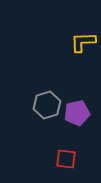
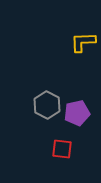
gray hexagon: rotated 16 degrees counterclockwise
red square: moved 4 px left, 10 px up
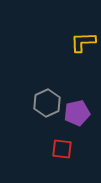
gray hexagon: moved 2 px up; rotated 8 degrees clockwise
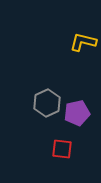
yellow L-shape: rotated 16 degrees clockwise
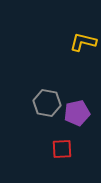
gray hexagon: rotated 24 degrees counterclockwise
red square: rotated 10 degrees counterclockwise
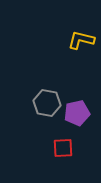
yellow L-shape: moved 2 px left, 2 px up
red square: moved 1 px right, 1 px up
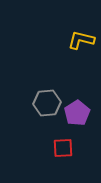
gray hexagon: rotated 16 degrees counterclockwise
purple pentagon: rotated 20 degrees counterclockwise
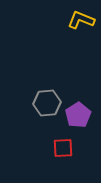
yellow L-shape: moved 20 px up; rotated 8 degrees clockwise
purple pentagon: moved 1 px right, 2 px down
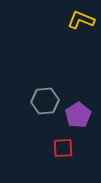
gray hexagon: moved 2 px left, 2 px up
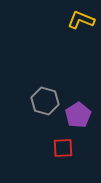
gray hexagon: rotated 20 degrees clockwise
